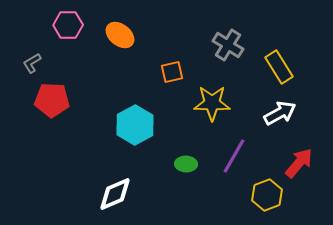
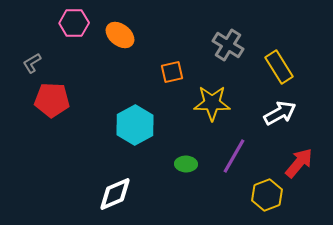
pink hexagon: moved 6 px right, 2 px up
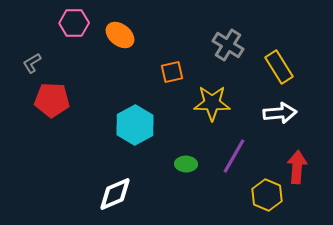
white arrow: rotated 24 degrees clockwise
red arrow: moved 2 px left, 4 px down; rotated 36 degrees counterclockwise
yellow hexagon: rotated 16 degrees counterclockwise
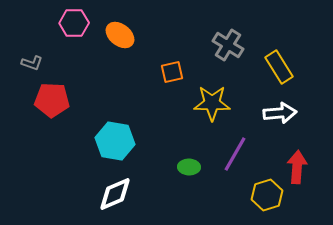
gray L-shape: rotated 130 degrees counterclockwise
cyan hexagon: moved 20 px left, 16 px down; rotated 21 degrees counterclockwise
purple line: moved 1 px right, 2 px up
green ellipse: moved 3 px right, 3 px down
yellow hexagon: rotated 20 degrees clockwise
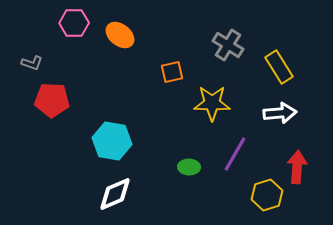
cyan hexagon: moved 3 px left
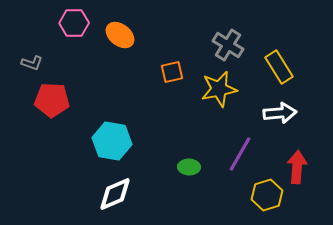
yellow star: moved 7 px right, 14 px up; rotated 12 degrees counterclockwise
purple line: moved 5 px right
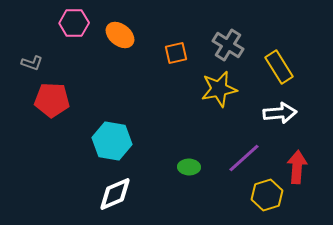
orange square: moved 4 px right, 19 px up
purple line: moved 4 px right, 4 px down; rotated 18 degrees clockwise
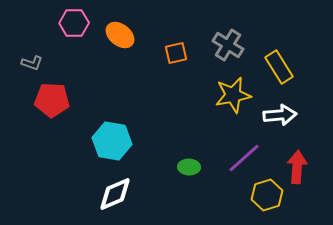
yellow star: moved 14 px right, 6 px down
white arrow: moved 2 px down
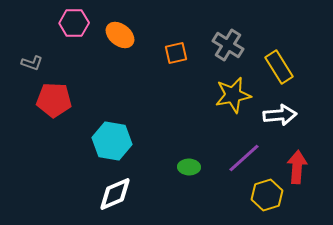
red pentagon: moved 2 px right
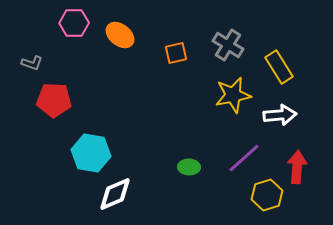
cyan hexagon: moved 21 px left, 12 px down
